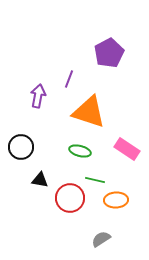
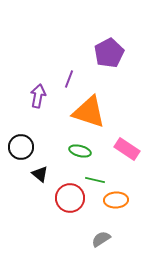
black triangle: moved 6 px up; rotated 30 degrees clockwise
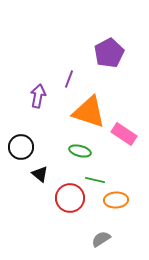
pink rectangle: moved 3 px left, 15 px up
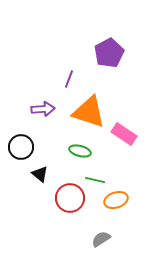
purple arrow: moved 5 px right, 13 px down; rotated 75 degrees clockwise
orange ellipse: rotated 15 degrees counterclockwise
